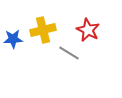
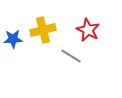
gray line: moved 2 px right, 3 px down
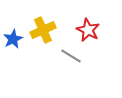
yellow cross: rotated 10 degrees counterclockwise
blue star: rotated 24 degrees counterclockwise
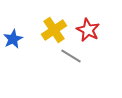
yellow cross: moved 11 px right; rotated 10 degrees counterclockwise
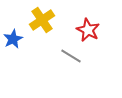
yellow cross: moved 12 px left, 10 px up
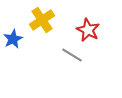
gray line: moved 1 px right, 1 px up
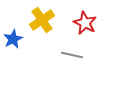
red star: moved 3 px left, 7 px up
gray line: rotated 20 degrees counterclockwise
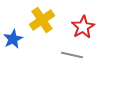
red star: moved 2 px left, 4 px down; rotated 15 degrees clockwise
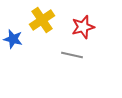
red star: rotated 15 degrees clockwise
blue star: rotated 30 degrees counterclockwise
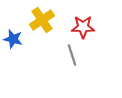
red star: rotated 15 degrees clockwise
gray line: rotated 60 degrees clockwise
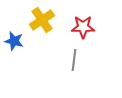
blue star: moved 1 px right, 2 px down
gray line: moved 2 px right, 5 px down; rotated 25 degrees clockwise
